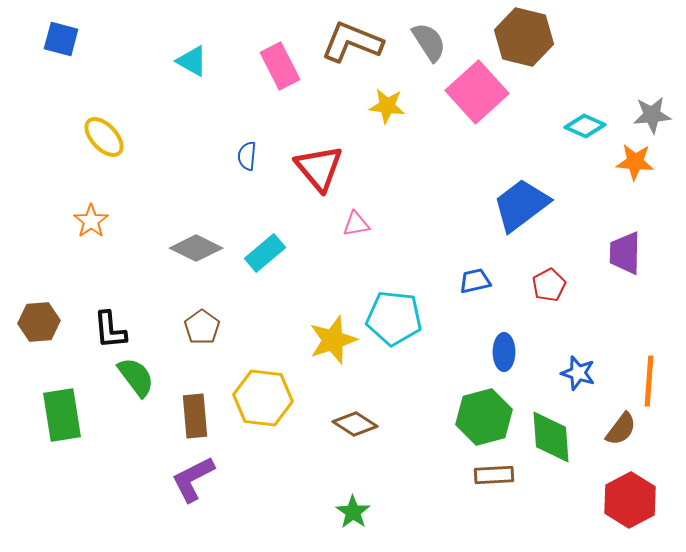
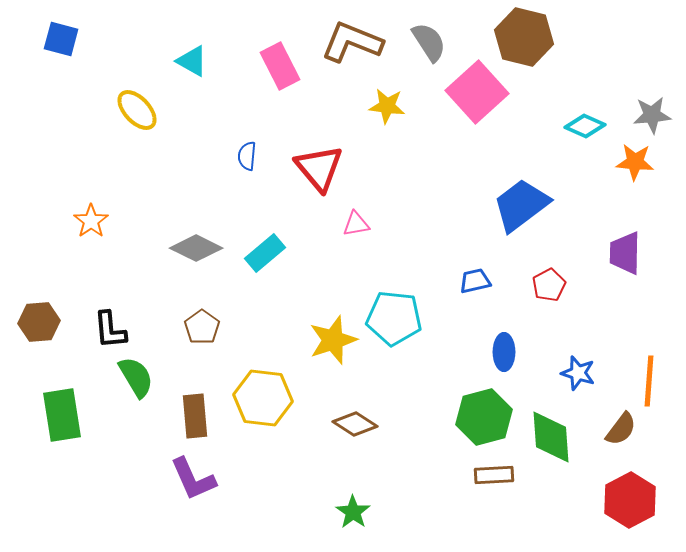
yellow ellipse at (104, 137): moved 33 px right, 27 px up
green semicircle at (136, 377): rotated 6 degrees clockwise
purple L-shape at (193, 479): rotated 87 degrees counterclockwise
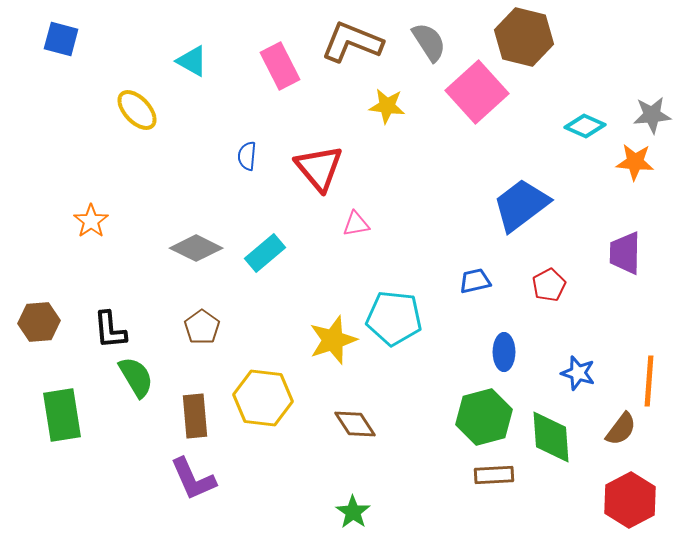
brown diamond at (355, 424): rotated 24 degrees clockwise
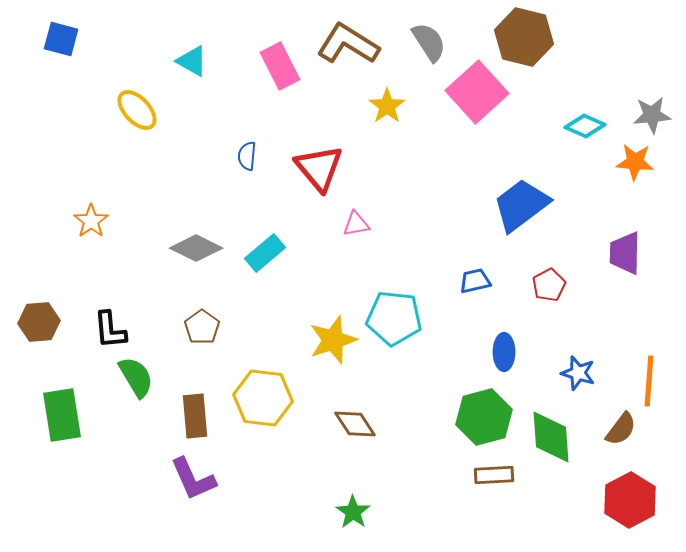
brown L-shape at (352, 42): moved 4 px left, 2 px down; rotated 10 degrees clockwise
yellow star at (387, 106): rotated 30 degrees clockwise
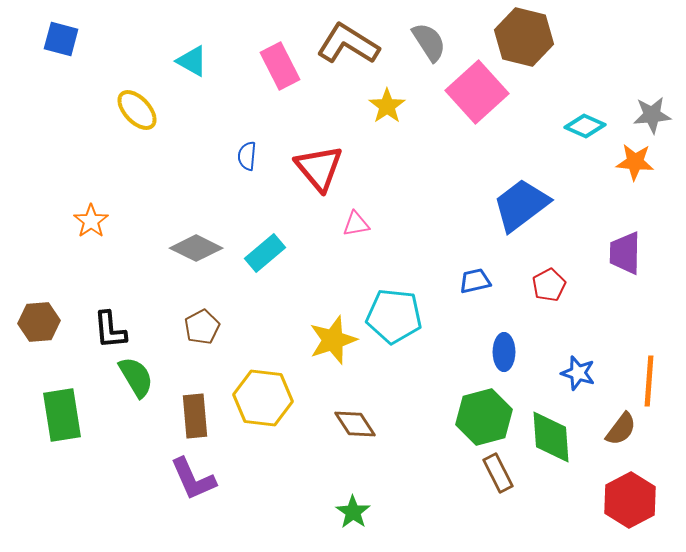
cyan pentagon at (394, 318): moved 2 px up
brown pentagon at (202, 327): rotated 8 degrees clockwise
brown rectangle at (494, 475): moved 4 px right, 2 px up; rotated 66 degrees clockwise
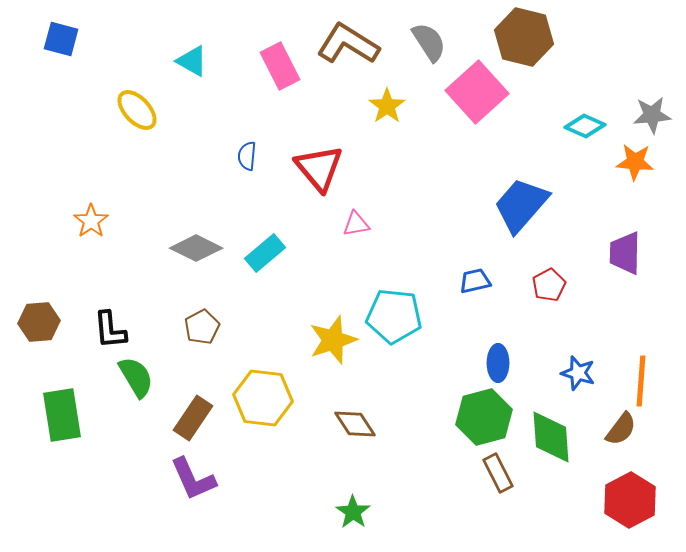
blue trapezoid at (521, 205): rotated 12 degrees counterclockwise
blue ellipse at (504, 352): moved 6 px left, 11 px down
orange line at (649, 381): moved 8 px left
brown rectangle at (195, 416): moved 2 px left, 2 px down; rotated 39 degrees clockwise
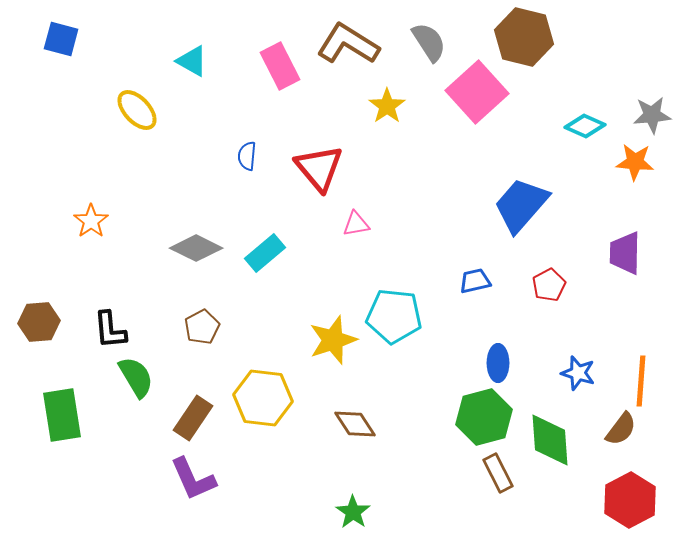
green diamond at (551, 437): moved 1 px left, 3 px down
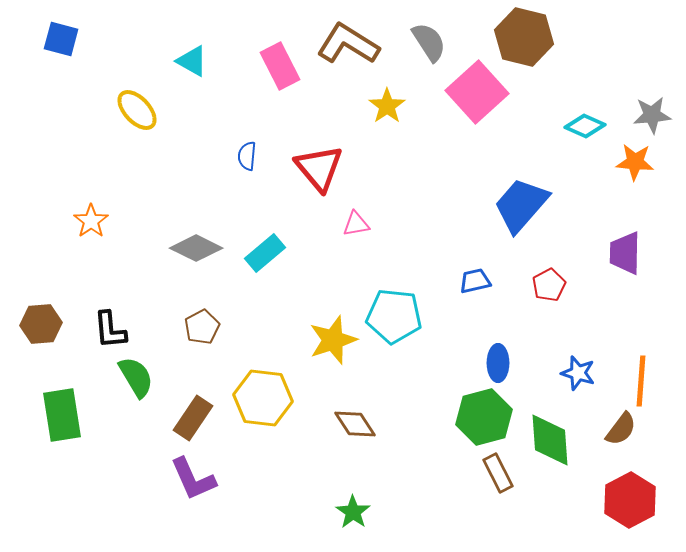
brown hexagon at (39, 322): moved 2 px right, 2 px down
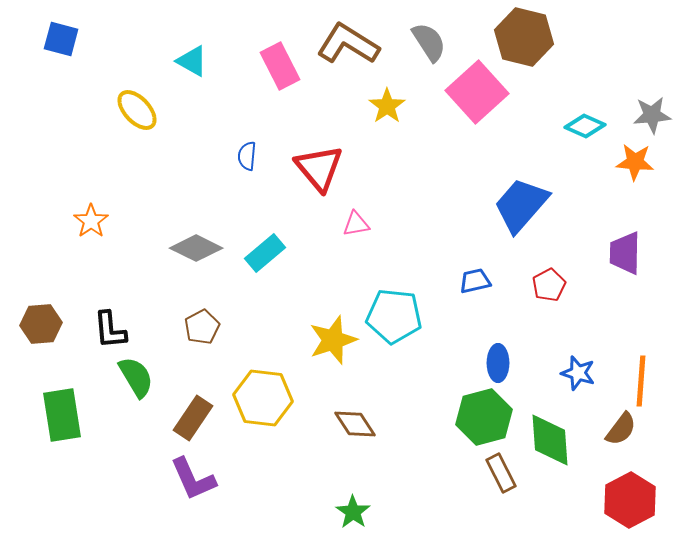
brown rectangle at (498, 473): moved 3 px right
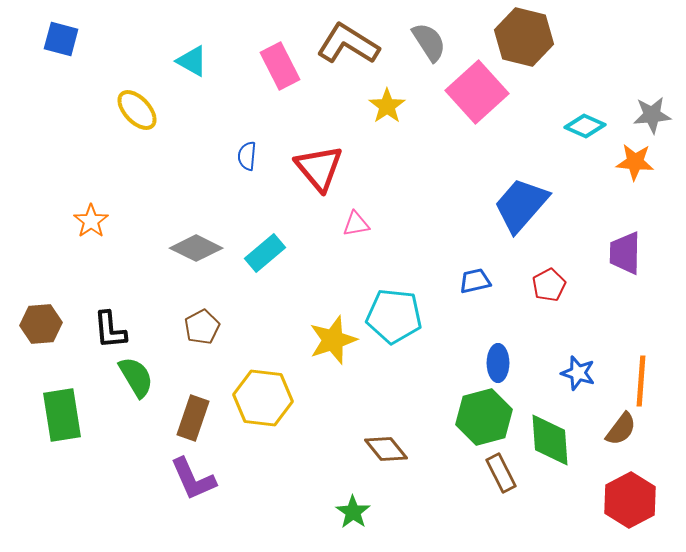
brown rectangle at (193, 418): rotated 15 degrees counterclockwise
brown diamond at (355, 424): moved 31 px right, 25 px down; rotated 6 degrees counterclockwise
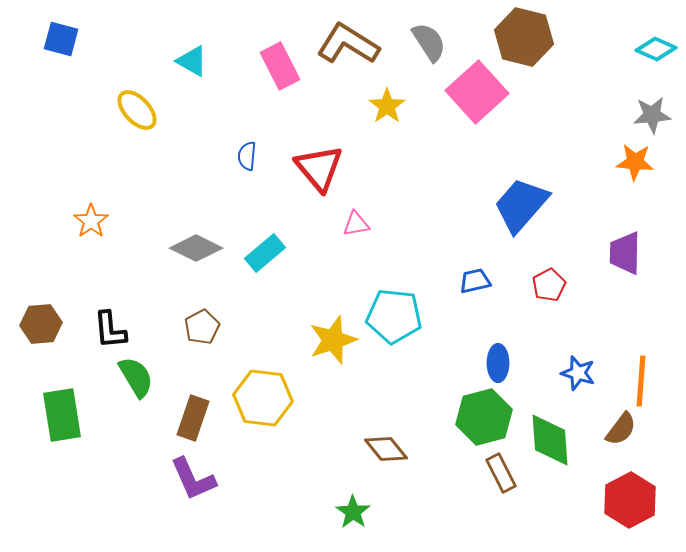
cyan diamond at (585, 126): moved 71 px right, 77 px up
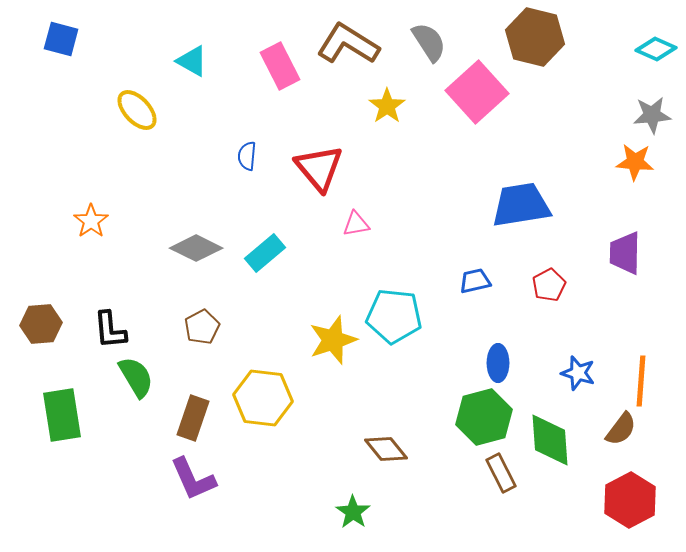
brown hexagon at (524, 37): moved 11 px right
blue trapezoid at (521, 205): rotated 40 degrees clockwise
